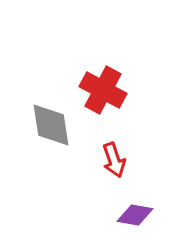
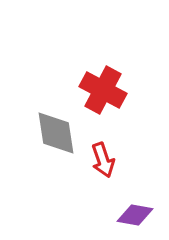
gray diamond: moved 5 px right, 8 px down
red arrow: moved 11 px left
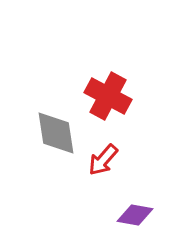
red cross: moved 5 px right, 6 px down
red arrow: rotated 60 degrees clockwise
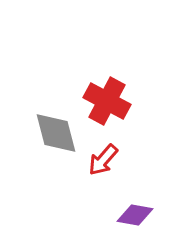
red cross: moved 1 px left, 5 px down
gray diamond: rotated 6 degrees counterclockwise
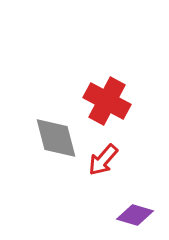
gray diamond: moved 5 px down
purple diamond: rotated 6 degrees clockwise
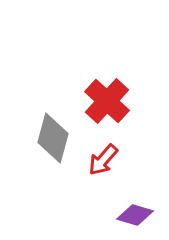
red cross: rotated 15 degrees clockwise
gray diamond: moved 3 px left; rotated 30 degrees clockwise
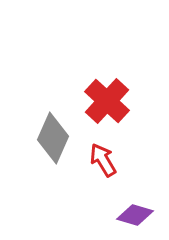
gray diamond: rotated 9 degrees clockwise
red arrow: rotated 108 degrees clockwise
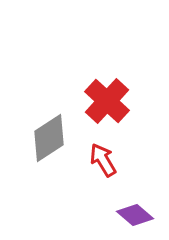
gray diamond: moved 4 px left; rotated 33 degrees clockwise
purple diamond: rotated 24 degrees clockwise
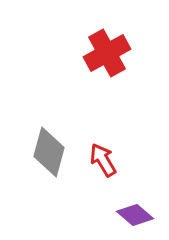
red cross: moved 48 px up; rotated 18 degrees clockwise
gray diamond: moved 14 px down; rotated 42 degrees counterclockwise
